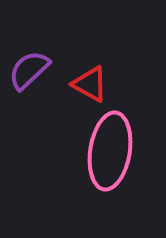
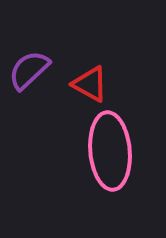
pink ellipse: rotated 14 degrees counterclockwise
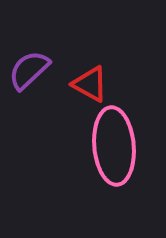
pink ellipse: moved 4 px right, 5 px up
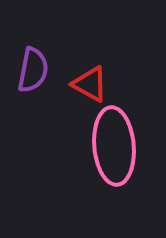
purple semicircle: moved 4 px right; rotated 144 degrees clockwise
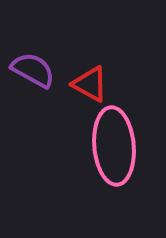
purple semicircle: rotated 72 degrees counterclockwise
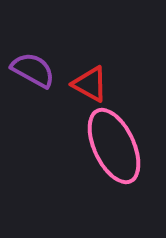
pink ellipse: rotated 20 degrees counterclockwise
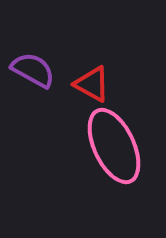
red triangle: moved 2 px right
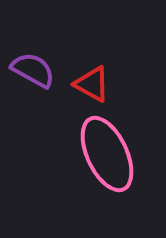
pink ellipse: moved 7 px left, 8 px down
